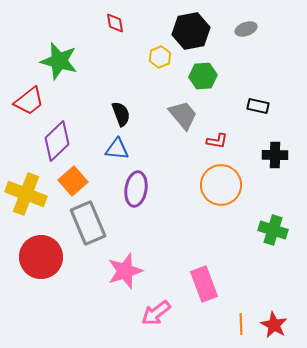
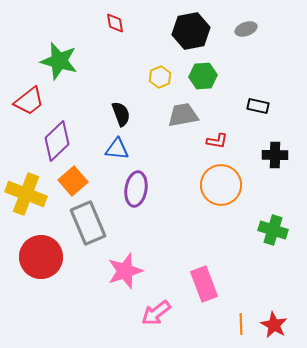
yellow hexagon: moved 20 px down
gray trapezoid: rotated 60 degrees counterclockwise
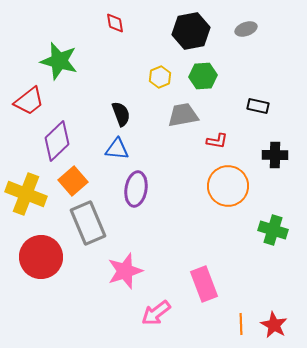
orange circle: moved 7 px right, 1 px down
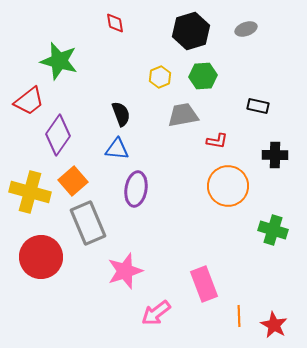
black hexagon: rotated 6 degrees counterclockwise
purple diamond: moved 1 px right, 6 px up; rotated 12 degrees counterclockwise
yellow cross: moved 4 px right, 2 px up; rotated 6 degrees counterclockwise
orange line: moved 2 px left, 8 px up
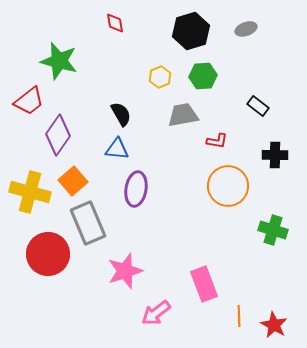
black rectangle: rotated 25 degrees clockwise
black semicircle: rotated 10 degrees counterclockwise
red circle: moved 7 px right, 3 px up
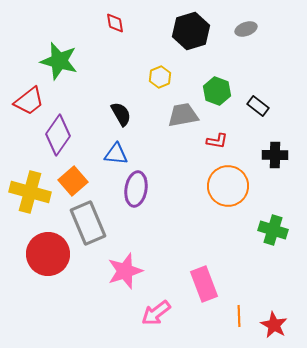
green hexagon: moved 14 px right, 15 px down; rotated 24 degrees clockwise
blue triangle: moved 1 px left, 5 px down
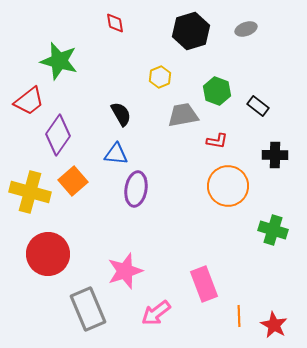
gray rectangle: moved 86 px down
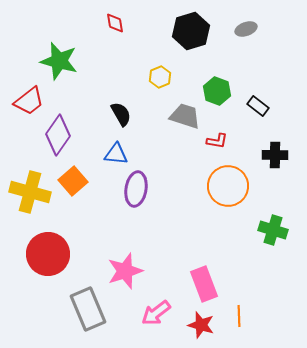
gray trapezoid: moved 2 px right, 1 px down; rotated 28 degrees clockwise
red star: moved 73 px left; rotated 12 degrees counterclockwise
